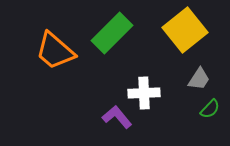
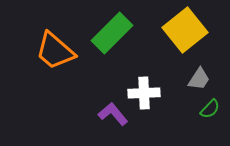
purple L-shape: moved 4 px left, 3 px up
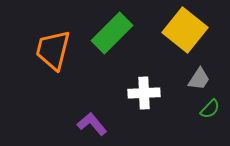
yellow square: rotated 12 degrees counterclockwise
orange trapezoid: moved 2 px left, 1 px up; rotated 63 degrees clockwise
purple L-shape: moved 21 px left, 10 px down
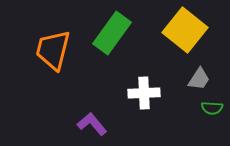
green rectangle: rotated 9 degrees counterclockwise
green semicircle: moved 2 px right, 1 px up; rotated 50 degrees clockwise
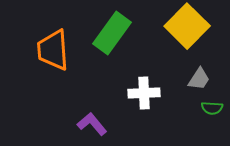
yellow square: moved 2 px right, 4 px up; rotated 6 degrees clockwise
orange trapezoid: rotated 18 degrees counterclockwise
